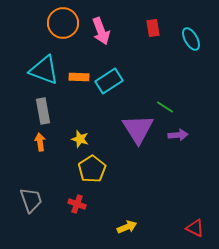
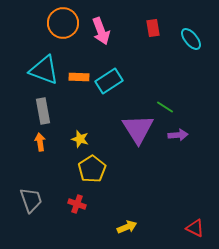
cyan ellipse: rotated 10 degrees counterclockwise
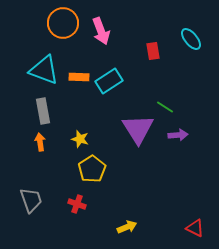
red rectangle: moved 23 px down
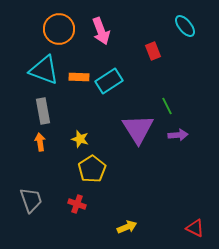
orange circle: moved 4 px left, 6 px down
cyan ellipse: moved 6 px left, 13 px up
red rectangle: rotated 12 degrees counterclockwise
green line: moved 2 px right, 1 px up; rotated 30 degrees clockwise
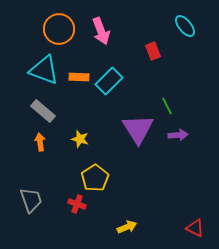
cyan rectangle: rotated 12 degrees counterclockwise
gray rectangle: rotated 40 degrees counterclockwise
yellow pentagon: moved 3 px right, 9 px down
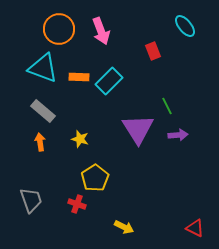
cyan triangle: moved 1 px left, 2 px up
yellow arrow: moved 3 px left; rotated 48 degrees clockwise
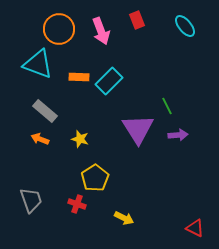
red rectangle: moved 16 px left, 31 px up
cyan triangle: moved 5 px left, 4 px up
gray rectangle: moved 2 px right
orange arrow: moved 3 px up; rotated 60 degrees counterclockwise
yellow arrow: moved 9 px up
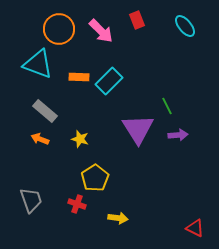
pink arrow: rotated 24 degrees counterclockwise
yellow arrow: moved 6 px left; rotated 18 degrees counterclockwise
